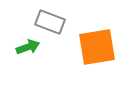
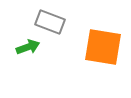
orange square: moved 6 px right; rotated 18 degrees clockwise
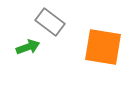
gray rectangle: rotated 16 degrees clockwise
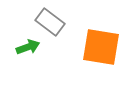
orange square: moved 2 px left
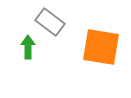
green arrow: rotated 70 degrees counterclockwise
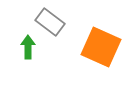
orange square: rotated 15 degrees clockwise
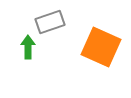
gray rectangle: rotated 56 degrees counterclockwise
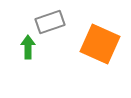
orange square: moved 1 px left, 3 px up
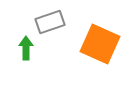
green arrow: moved 2 px left, 1 px down
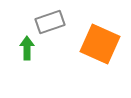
green arrow: moved 1 px right
